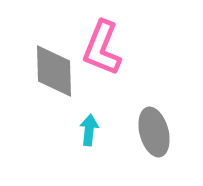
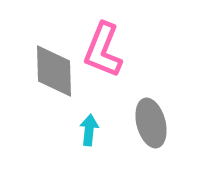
pink L-shape: moved 1 px right, 2 px down
gray ellipse: moved 3 px left, 9 px up
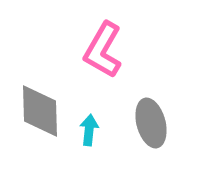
pink L-shape: rotated 8 degrees clockwise
gray diamond: moved 14 px left, 40 px down
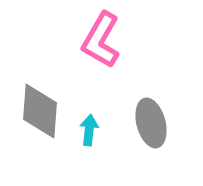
pink L-shape: moved 2 px left, 10 px up
gray diamond: rotated 6 degrees clockwise
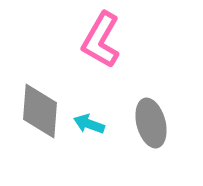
cyan arrow: moved 6 px up; rotated 76 degrees counterclockwise
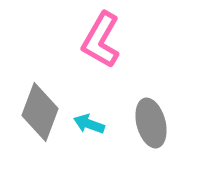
gray diamond: moved 1 px down; rotated 16 degrees clockwise
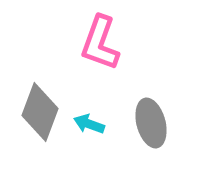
pink L-shape: moved 1 px left, 3 px down; rotated 10 degrees counterclockwise
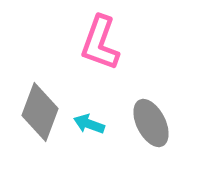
gray ellipse: rotated 12 degrees counterclockwise
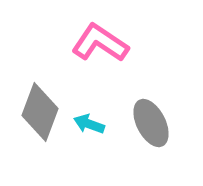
pink L-shape: rotated 104 degrees clockwise
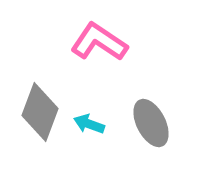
pink L-shape: moved 1 px left, 1 px up
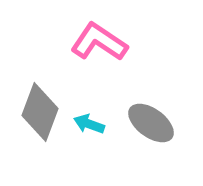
gray ellipse: rotated 27 degrees counterclockwise
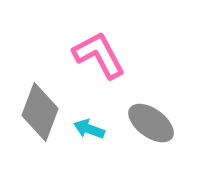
pink L-shape: moved 13 px down; rotated 28 degrees clockwise
cyan arrow: moved 5 px down
